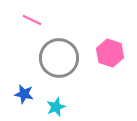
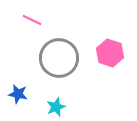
blue star: moved 6 px left
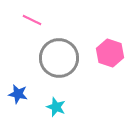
cyan star: rotated 30 degrees counterclockwise
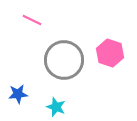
gray circle: moved 5 px right, 2 px down
blue star: rotated 18 degrees counterclockwise
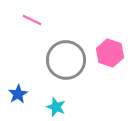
gray circle: moved 2 px right
blue star: rotated 24 degrees counterclockwise
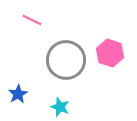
cyan star: moved 4 px right
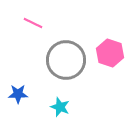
pink line: moved 1 px right, 3 px down
blue star: rotated 30 degrees clockwise
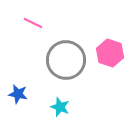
blue star: rotated 12 degrees clockwise
